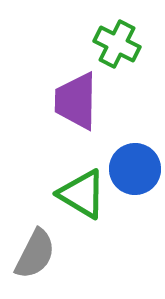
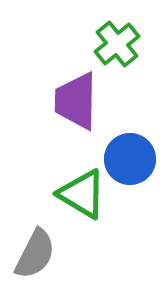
green cross: rotated 24 degrees clockwise
blue circle: moved 5 px left, 10 px up
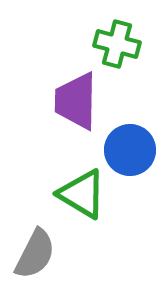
green cross: rotated 36 degrees counterclockwise
blue circle: moved 9 px up
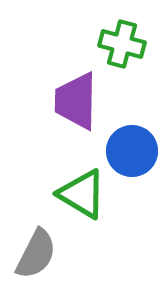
green cross: moved 5 px right
blue circle: moved 2 px right, 1 px down
gray semicircle: moved 1 px right
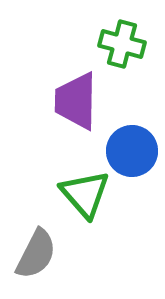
green triangle: moved 3 px right; rotated 18 degrees clockwise
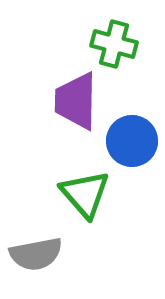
green cross: moved 8 px left
blue circle: moved 10 px up
gray semicircle: rotated 52 degrees clockwise
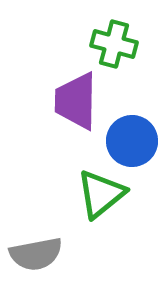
green triangle: moved 16 px right; rotated 32 degrees clockwise
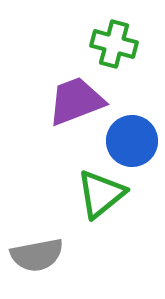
purple trapezoid: rotated 68 degrees clockwise
gray semicircle: moved 1 px right, 1 px down
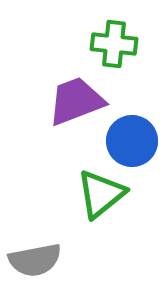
green cross: rotated 9 degrees counterclockwise
gray semicircle: moved 2 px left, 5 px down
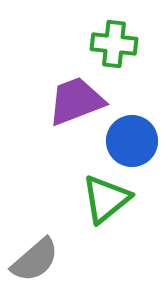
green triangle: moved 5 px right, 5 px down
gray semicircle: rotated 30 degrees counterclockwise
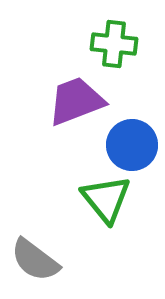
blue circle: moved 4 px down
green triangle: rotated 30 degrees counterclockwise
gray semicircle: rotated 78 degrees clockwise
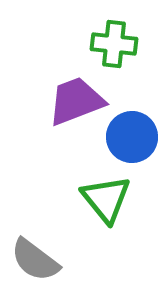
blue circle: moved 8 px up
